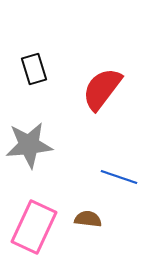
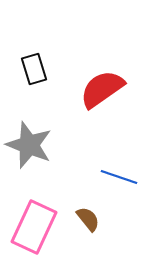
red semicircle: rotated 18 degrees clockwise
gray star: rotated 27 degrees clockwise
brown semicircle: rotated 44 degrees clockwise
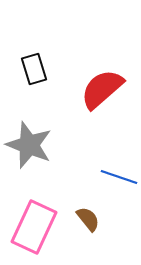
red semicircle: rotated 6 degrees counterclockwise
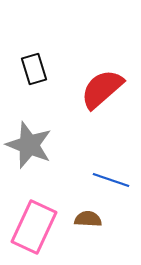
blue line: moved 8 px left, 3 px down
brown semicircle: rotated 48 degrees counterclockwise
